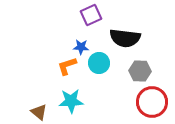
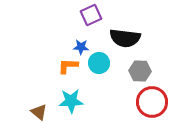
orange L-shape: moved 1 px right; rotated 20 degrees clockwise
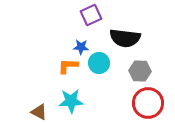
red circle: moved 4 px left, 1 px down
brown triangle: rotated 12 degrees counterclockwise
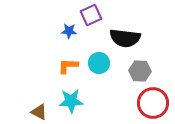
blue star: moved 12 px left, 16 px up
red circle: moved 5 px right
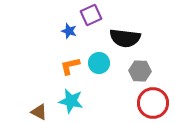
blue star: rotated 14 degrees clockwise
orange L-shape: moved 2 px right; rotated 15 degrees counterclockwise
cyan star: rotated 15 degrees clockwise
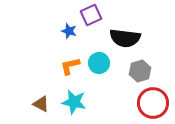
gray hexagon: rotated 20 degrees counterclockwise
cyan star: moved 3 px right, 1 px down
brown triangle: moved 2 px right, 8 px up
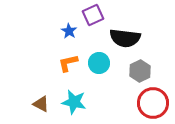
purple square: moved 2 px right
blue star: rotated 14 degrees clockwise
orange L-shape: moved 2 px left, 3 px up
gray hexagon: rotated 10 degrees counterclockwise
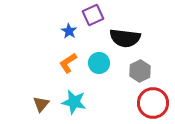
orange L-shape: rotated 20 degrees counterclockwise
brown triangle: rotated 42 degrees clockwise
